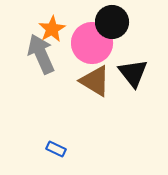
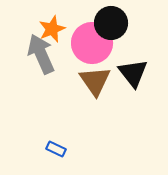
black circle: moved 1 px left, 1 px down
orange star: rotated 8 degrees clockwise
brown triangle: rotated 24 degrees clockwise
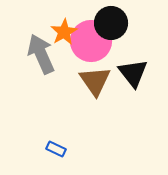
orange star: moved 12 px right, 3 px down; rotated 8 degrees counterclockwise
pink circle: moved 1 px left, 2 px up
